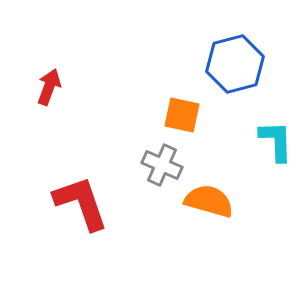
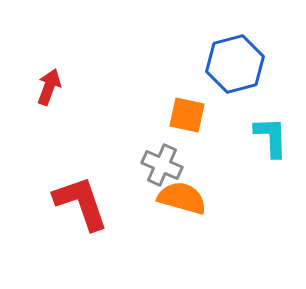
orange square: moved 5 px right
cyan L-shape: moved 5 px left, 4 px up
orange semicircle: moved 27 px left, 3 px up
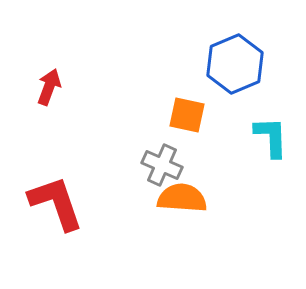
blue hexagon: rotated 8 degrees counterclockwise
orange semicircle: rotated 12 degrees counterclockwise
red L-shape: moved 25 px left
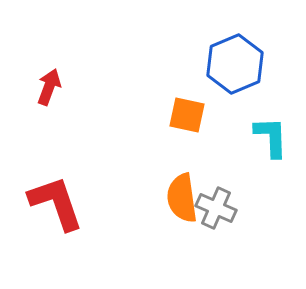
gray cross: moved 54 px right, 43 px down
orange semicircle: rotated 102 degrees counterclockwise
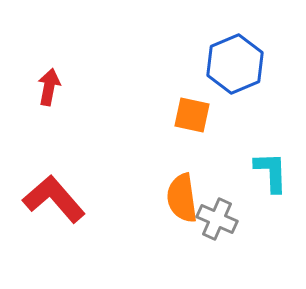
red arrow: rotated 9 degrees counterclockwise
orange square: moved 5 px right
cyan L-shape: moved 35 px down
red L-shape: moved 2 px left, 4 px up; rotated 22 degrees counterclockwise
gray cross: moved 1 px right, 11 px down
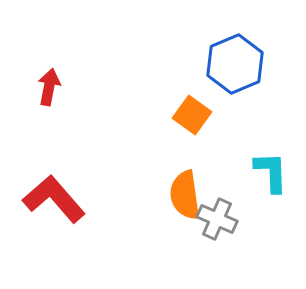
orange square: rotated 24 degrees clockwise
orange semicircle: moved 3 px right, 3 px up
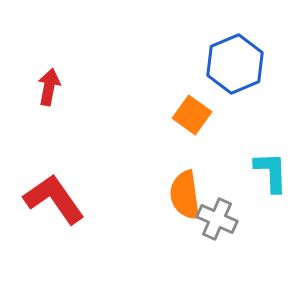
red L-shape: rotated 6 degrees clockwise
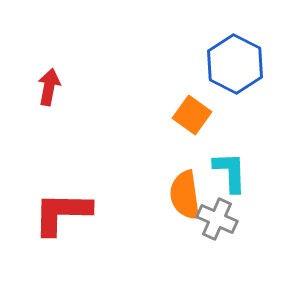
blue hexagon: rotated 10 degrees counterclockwise
cyan L-shape: moved 41 px left
red L-shape: moved 8 px right, 14 px down; rotated 54 degrees counterclockwise
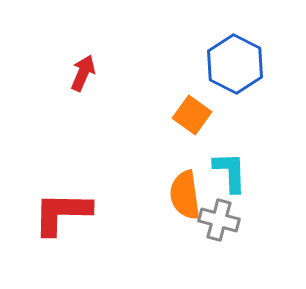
red arrow: moved 34 px right, 14 px up; rotated 12 degrees clockwise
gray cross: moved 2 px right, 1 px down; rotated 9 degrees counterclockwise
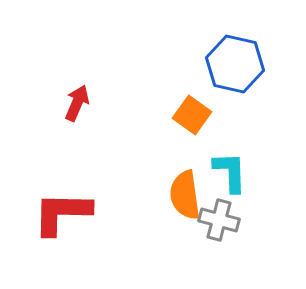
blue hexagon: rotated 14 degrees counterclockwise
red arrow: moved 6 px left, 30 px down
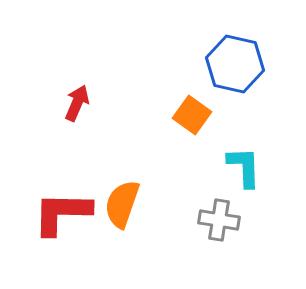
cyan L-shape: moved 14 px right, 5 px up
orange semicircle: moved 63 px left, 9 px down; rotated 27 degrees clockwise
gray cross: rotated 6 degrees counterclockwise
